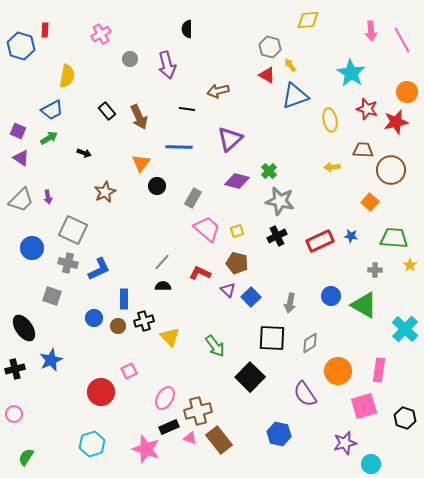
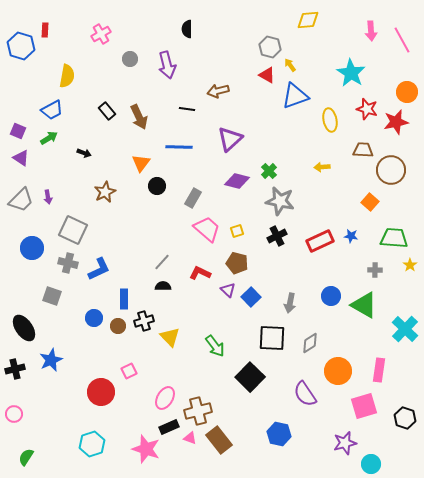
yellow arrow at (332, 167): moved 10 px left
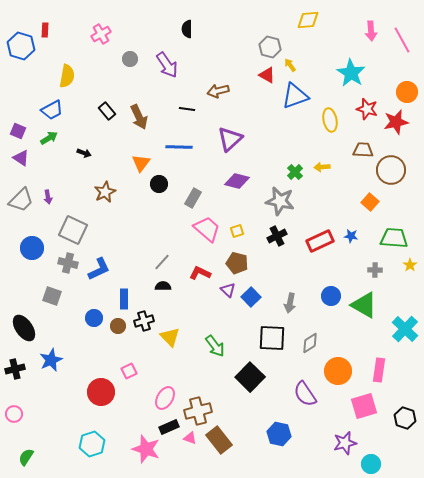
purple arrow at (167, 65): rotated 20 degrees counterclockwise
green cross at (269, 171): moved 26 px right, 1 px down
black circle at (157, 186): moved 2 px right, 2 px up
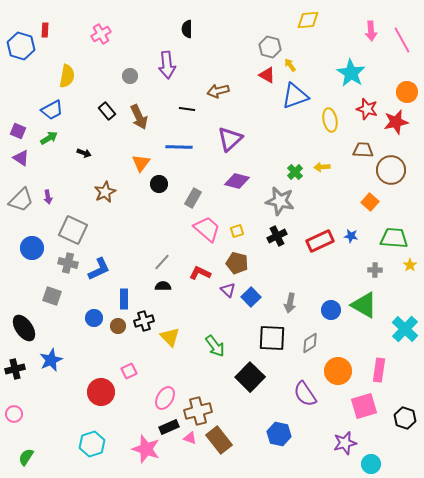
gray circle at (130, 59): moved 17 px down
purple arrow at (167, 65): rotated 28 degrees clockwise
blue circle at (331, 296): moved 14 px down
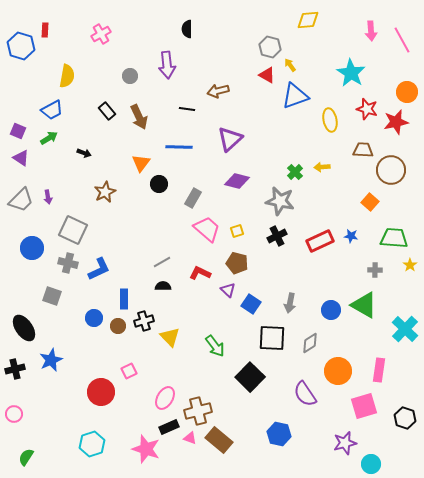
gray line at (162, 262): rotated 18 degrees clockwise
blue square at (251, 297): moved 7 px down; rotated 12 degrees counterclockwise
brown rectangle at (219, 440): rotated 12 degrees counterclockwise
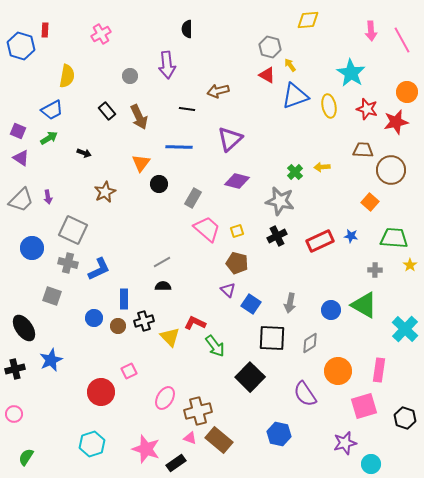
yellow ellipse at (330, 120): moved 1 px left, 14 px up
red L-shape at (200, 273): moved 5 px left, 50 px down
black rectangle at (169, 427): moved 7 px right, 36 px down; rotated 12 degrees counterclockwise
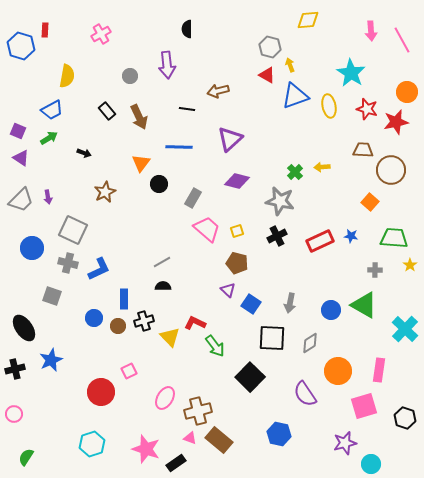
yellow arrow at (290, 65): rotated 16 degrees clockwise
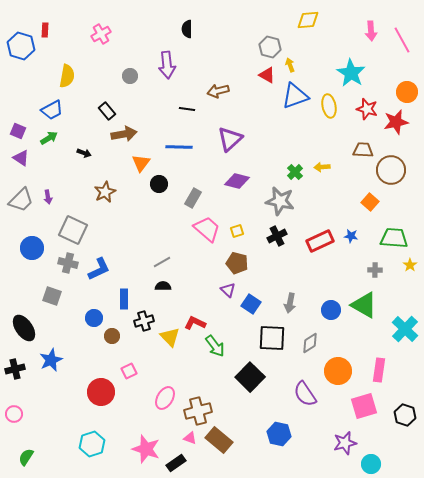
brown arrow at (139, 117): moved 15 px left, 17 px down; rotated 75 degrees counterclockwise
brown circle at (118, 326): moved 6 px left, 10 px down
black hexagon at (405, 418): moved 3 px up
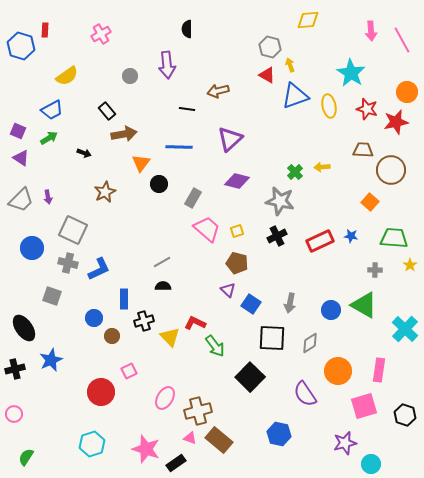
yellow semicircle at (67, 76): rotated 45 degrees clockwise
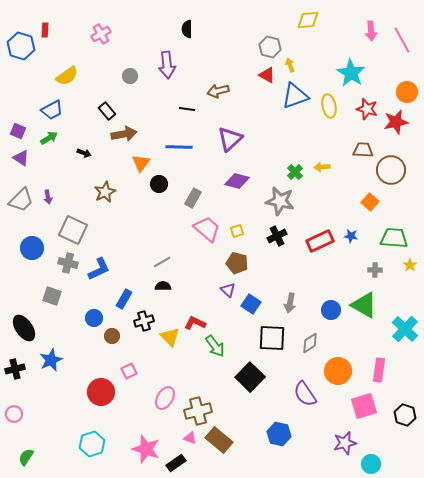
blue rectangle at (124, 299): rotated 30 degrees clockwise
